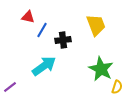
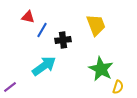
yellow semicircle: moved 1 px right
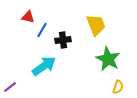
green star: moved 7 px right, 10 px up
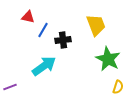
blue line: moved 1 px right
purple line: rotated 16 degrees clockwise
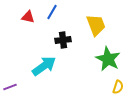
blue line: moved 9 px right, 18 px up
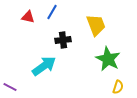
purple line: rotated 48 degrees clockwise
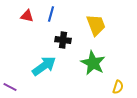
blue line: moved 1 px left, 2 px down; rotated 14 degrees counterclockwise
red triangle: moved 1 px left, 1 px up
black cross: rotated 14 degrees clockwise
green star: moved 15 px left, 4 px down
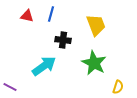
green star: moved 1 px right
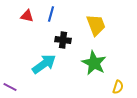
cyan arrow: moved 2 px up
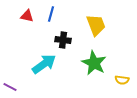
yellow semicircle: moved 4 px right, 7 px up; rotated 80 degrees clockwise
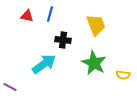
blue line: moved 1 px left
yellow semicircle: moved 1 px right, 5 px up
